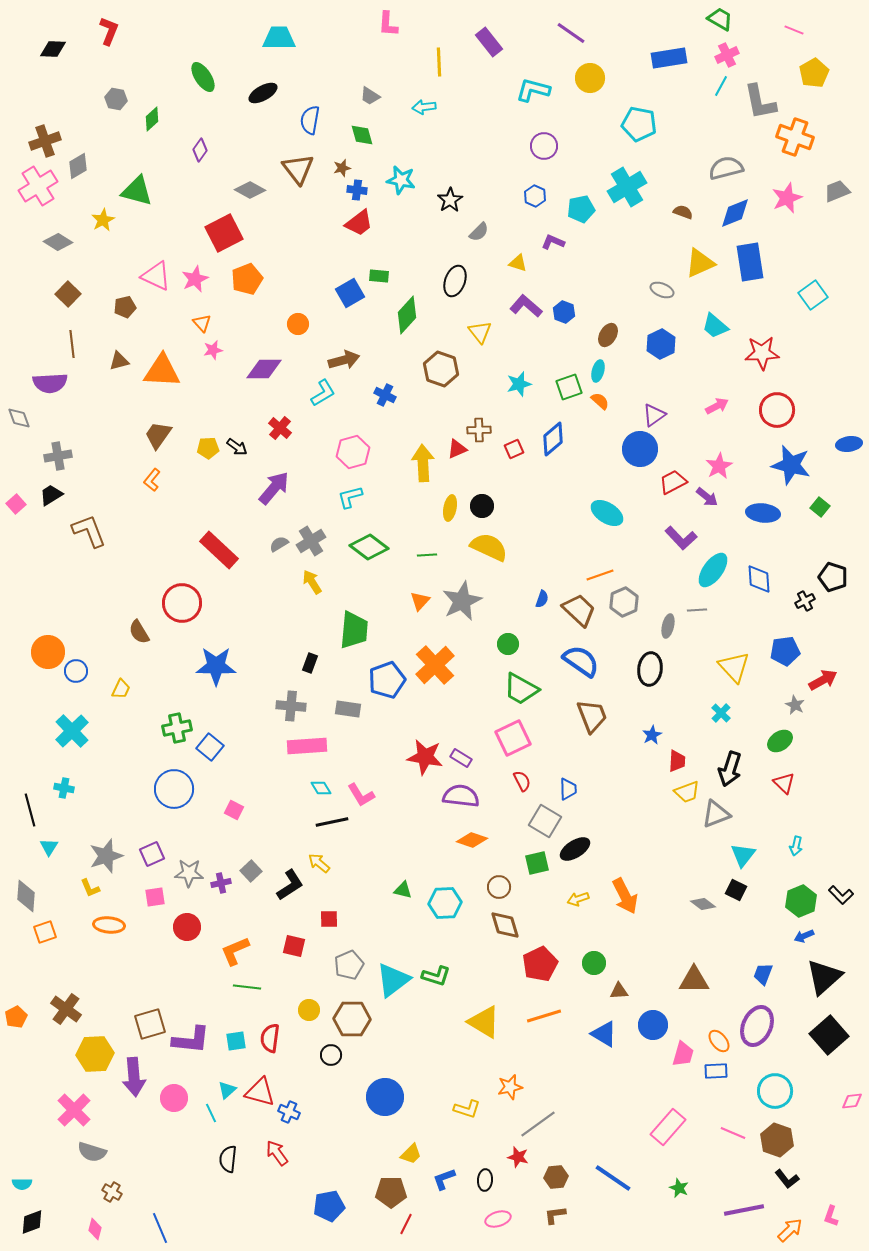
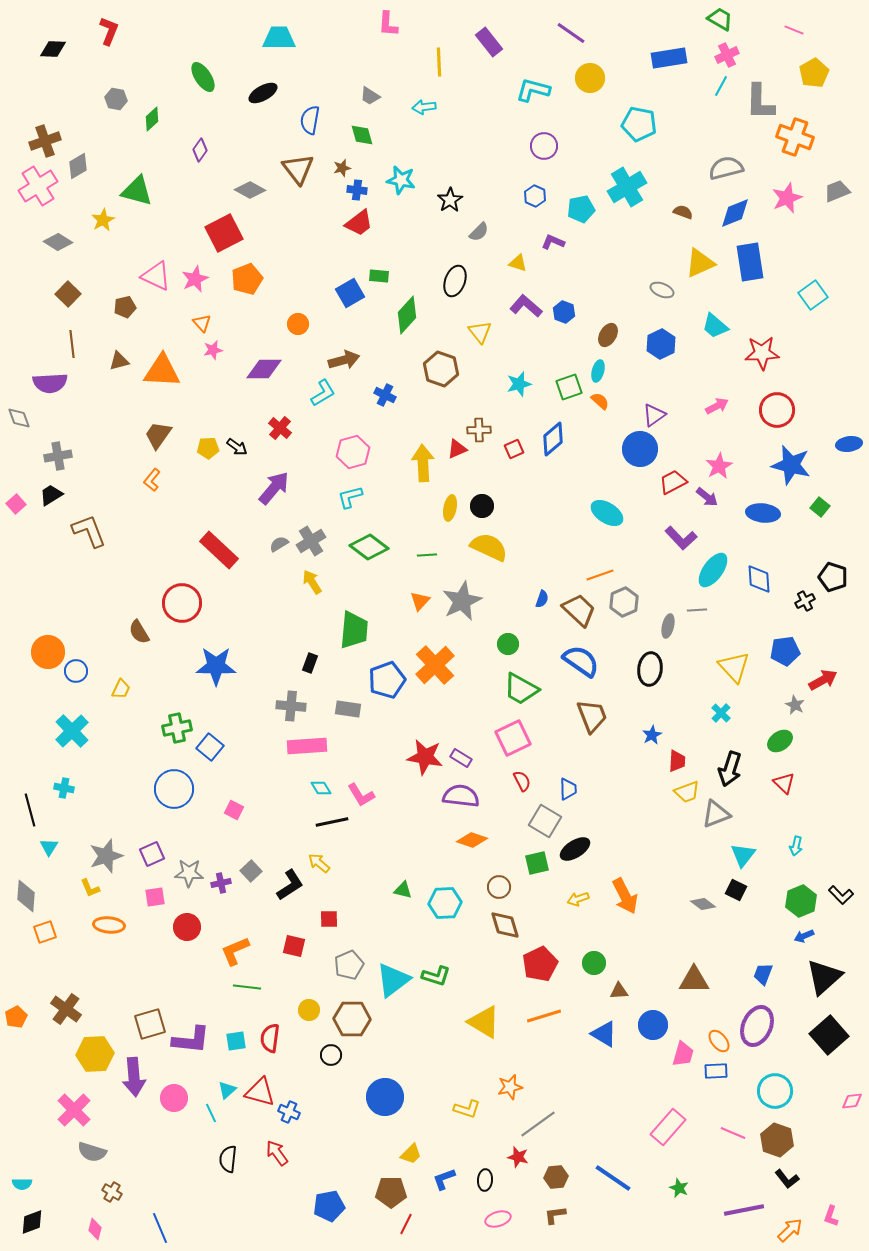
gray L-shape at (760, 102): rotated 12 degrees clockwise
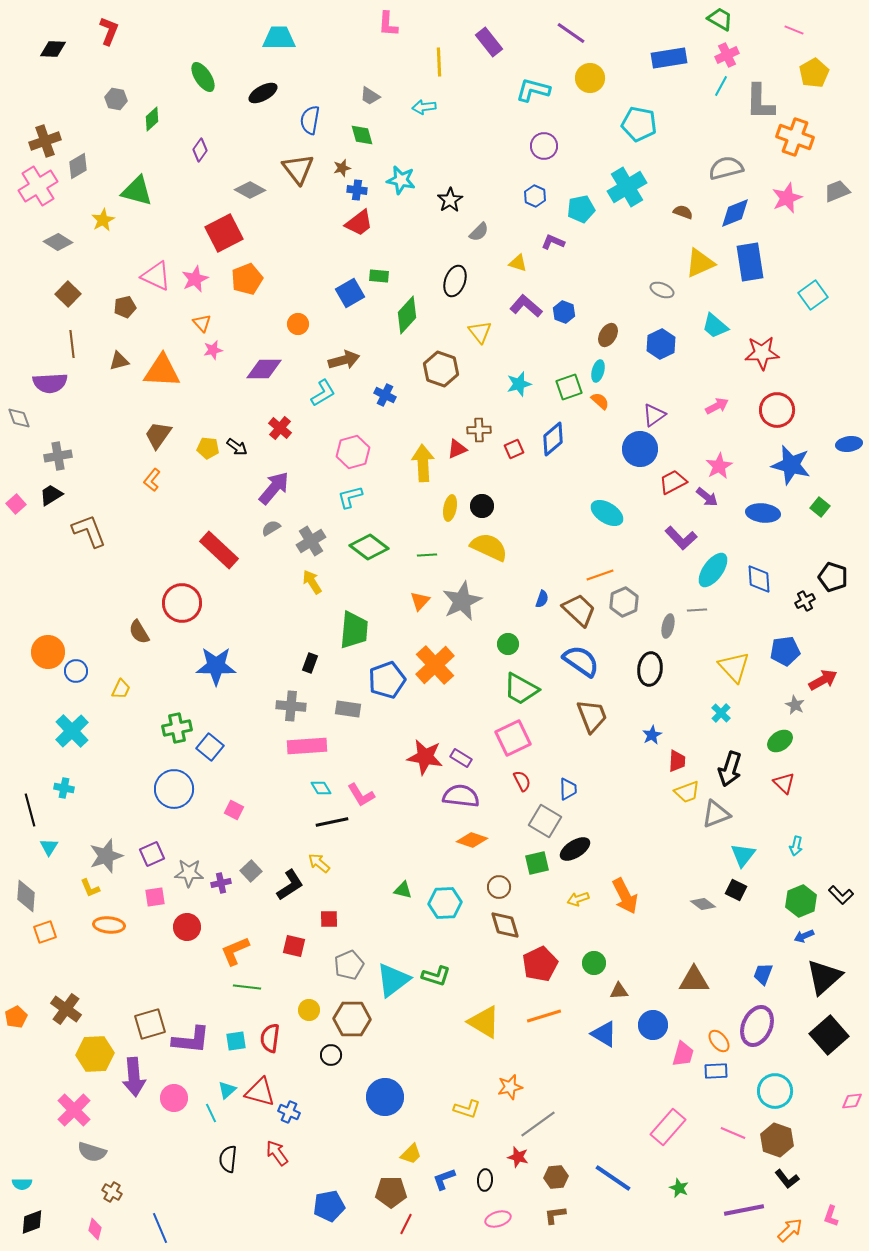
yellow pentagon at (208, 448): rotated 10 degrees clockwise
gray semicircle at (279, 544): moved 8 px left, 16 px up
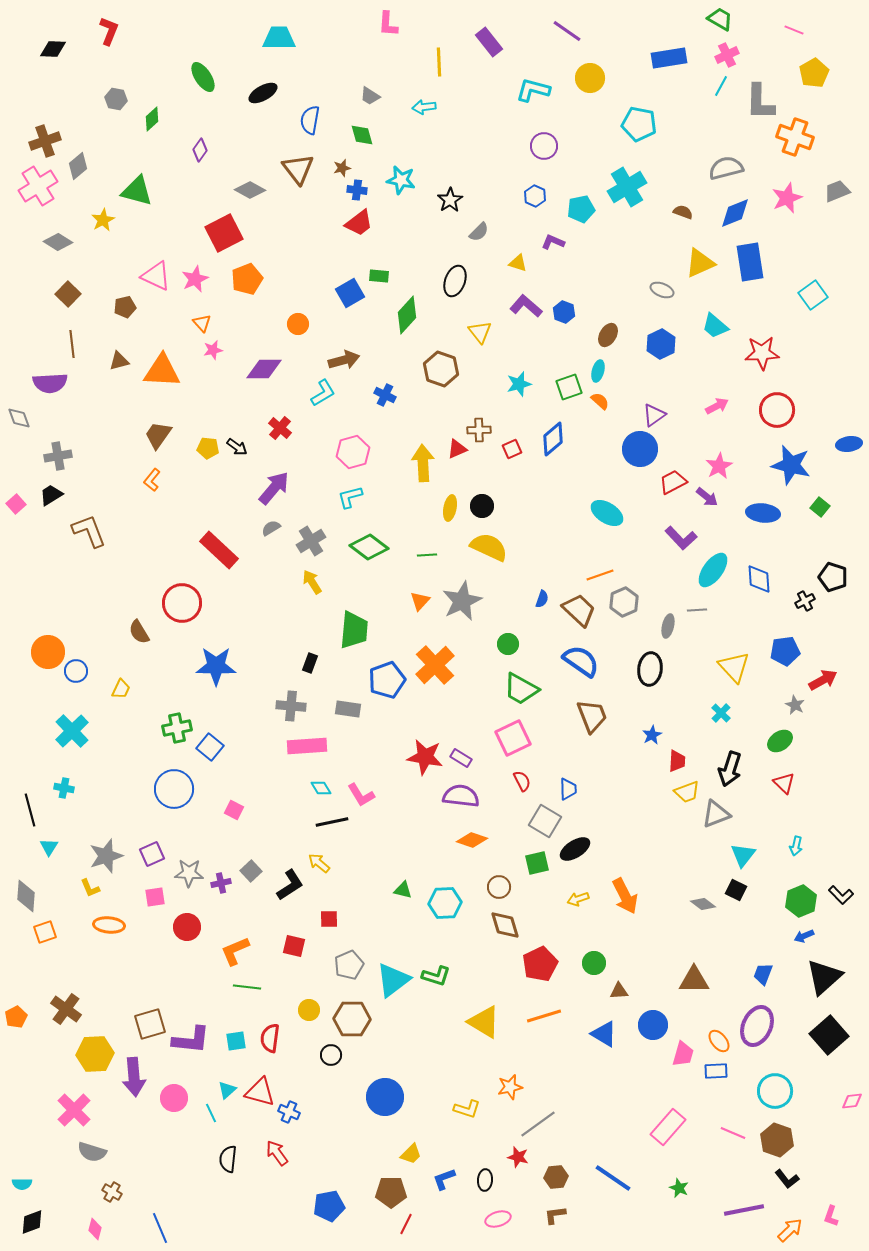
purple line at (571, 33): moved 4 px left, 2 px up
gray diamond at (78, 166): rotated 8 degrees counterclockwise
red square at (514, 449): moved 2 px left
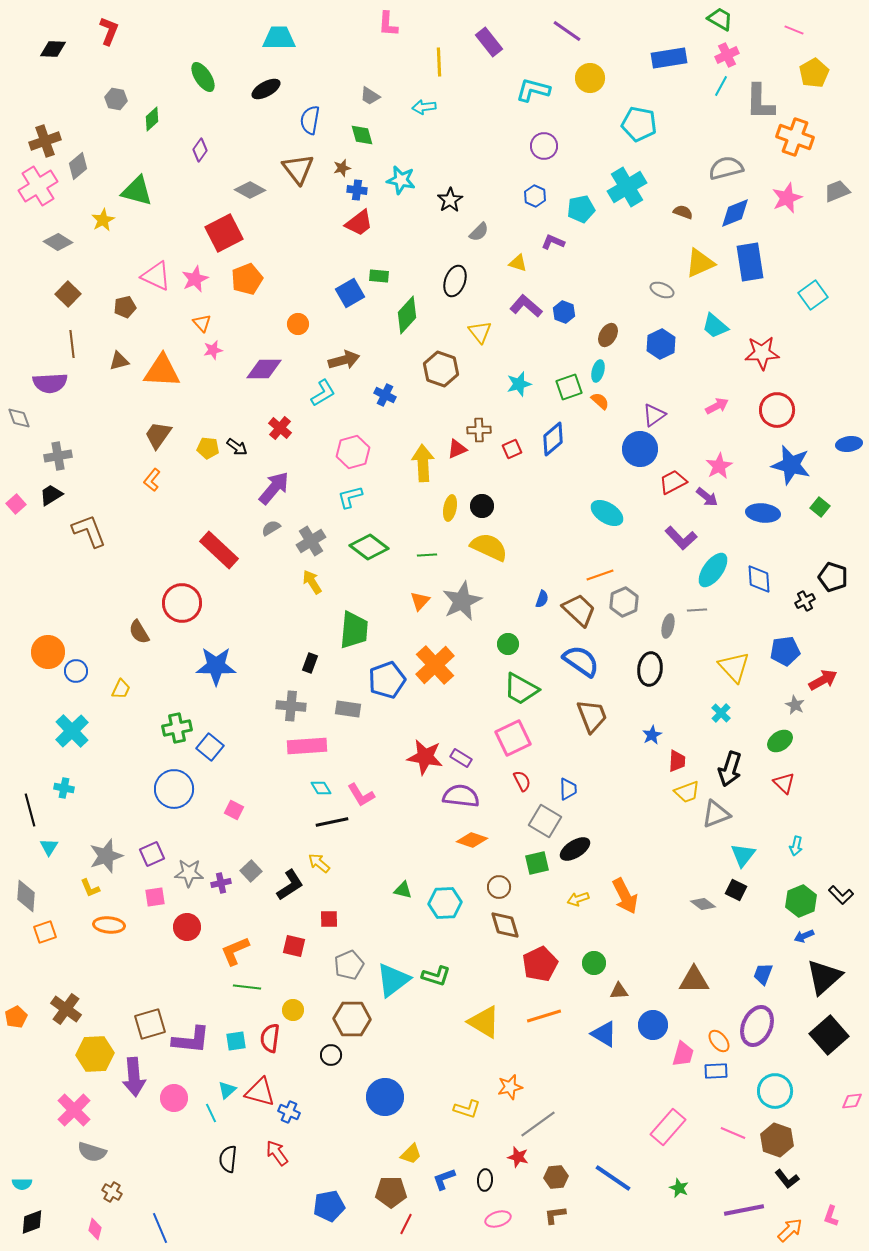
black ellipse at (263, 93): moved 3 px right, 4 px up
yellow circle at (309, 1010): moved 16 px left
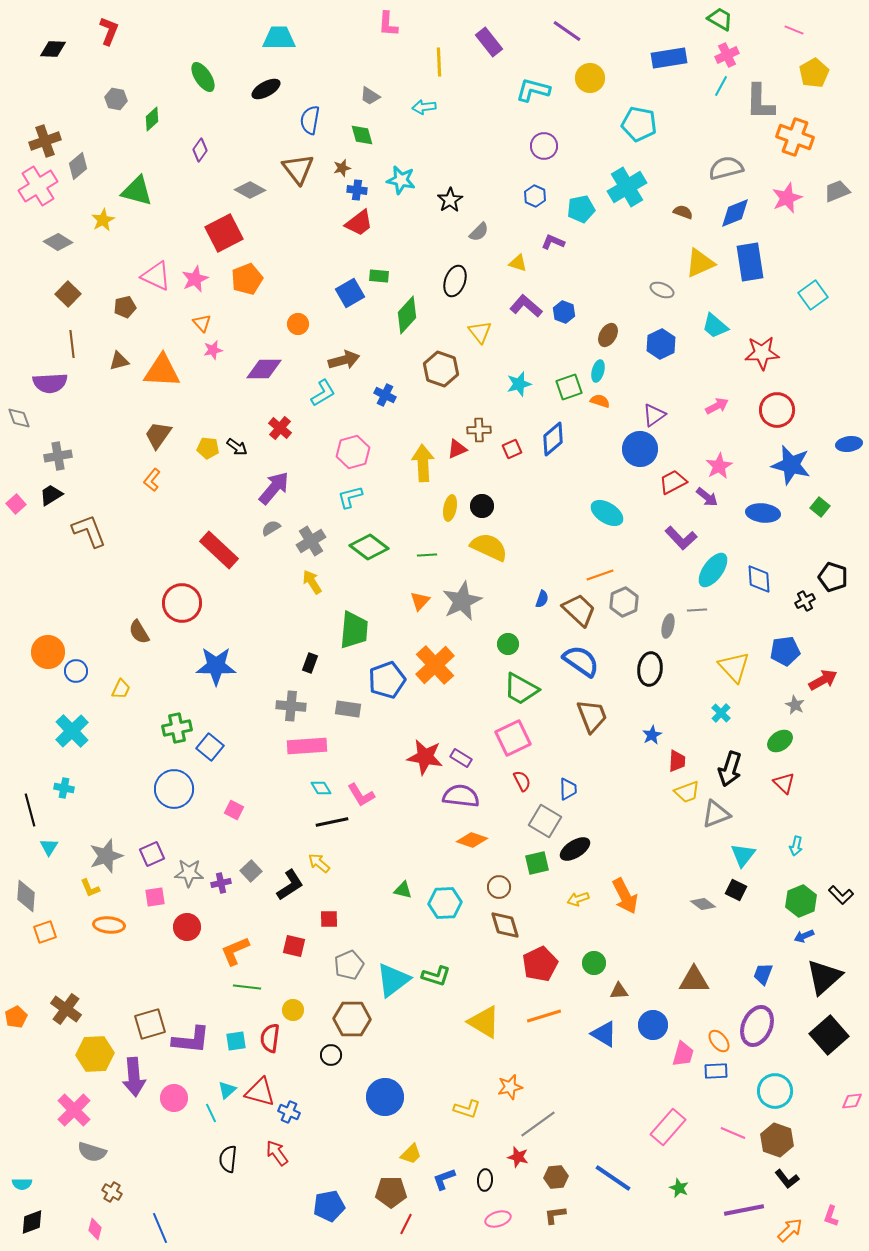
orange semicircle at (600, 401): rotated 24 degrees counterclockwise
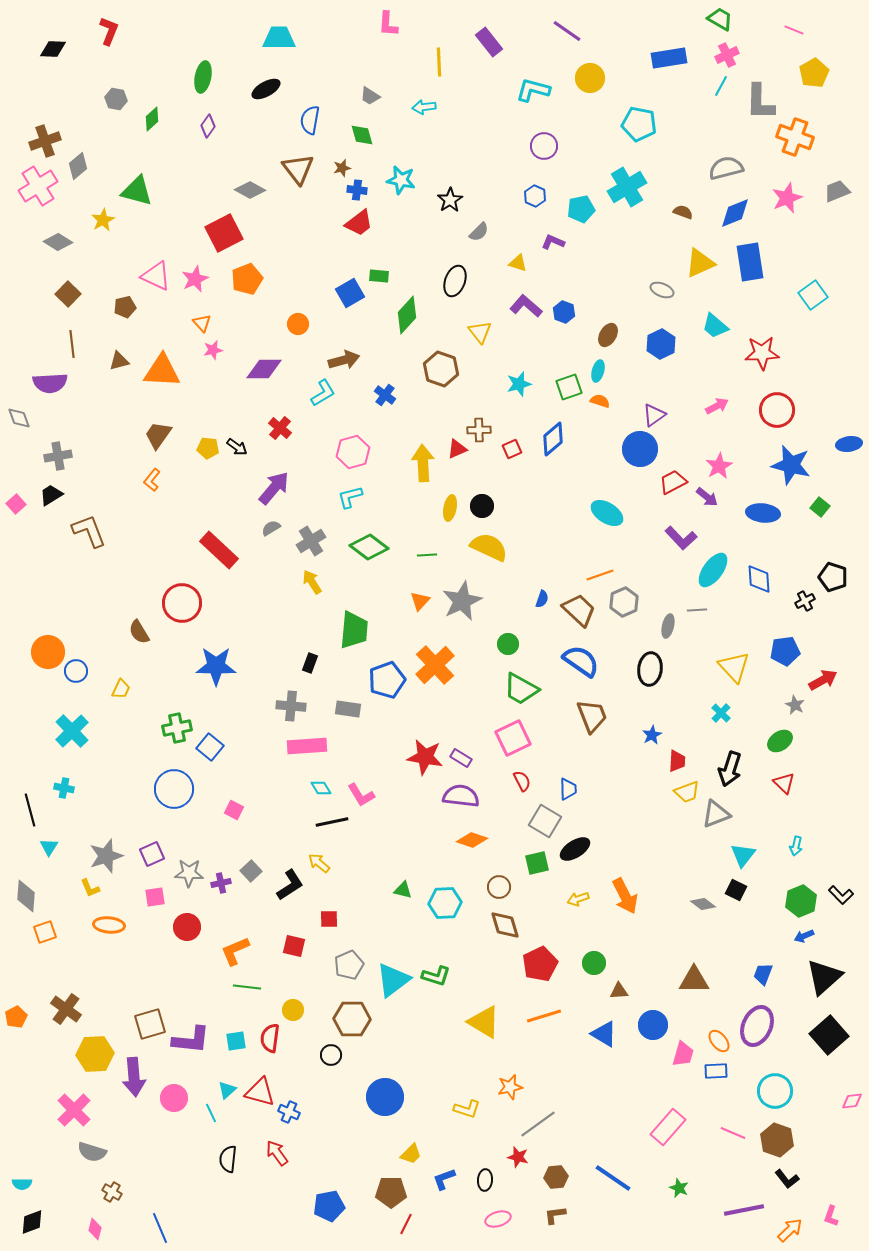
green ellipse at (203, 77): rotated 44 degrees clockwise
purple diamond at (200, 150): moved 8 px right, 24 px up
blue cross at (385, 395): rotated 10 degrees clockwise
